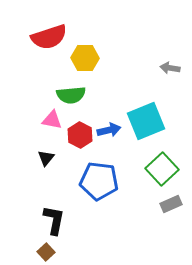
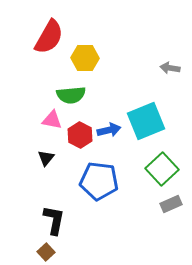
red semicircle: rotated 42 degrees counterclockwise
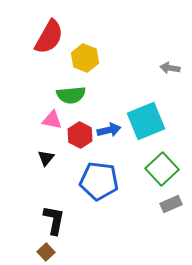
yellow hexagon: rotated 20 degrees clockwise
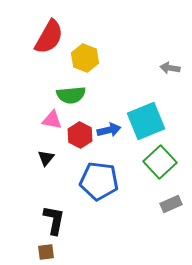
green square: moved 2 px left, 7 px up
brown square: rotated 36 degrees clockwise
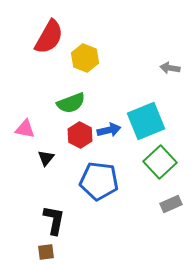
green semicircle: moved 8 px down; rotated 16 degrees counterclockwise
pink triangle: moved 27 px left, 9 px down
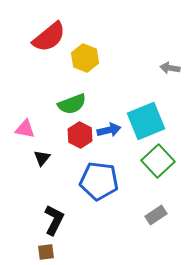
red semicircle: rotated 21 degrees clockwise
green semicircle: moved 1 px right, 1 px down
black triangle: moved 4 px left
green square: moved 2 px left, 1 px up
gray rectangle: moved 15 px left, 11 px down; rotated 10 degrees counterclockwise
black L-shape: rotated 16 degrees clockwise
